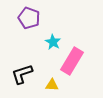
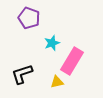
cyan star: moved 1 px left, 1 px down; rotated 21 degrees clockwise
yellow triangle: moved 5 px right, 3 px up; rotated 16 degrees counterclockwise
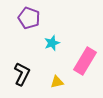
pink rectangle: moved 13 px right
black L-shape: rotated 135 degrees clockwise
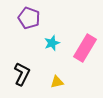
pink rectangle: moved 13 px up
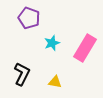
yellow triangle: moved 2 px left; rotated 24 degrees clockwise
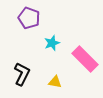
pink rectangle: moved 11 px down; rotated 76 degrees counterclockwise
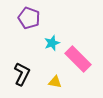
pink rectangle: moved 7 px left
